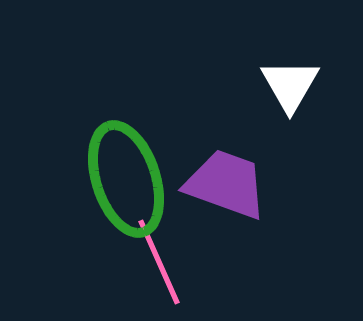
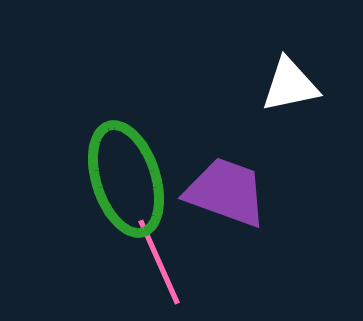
white triangle: rotated 48 degrees clockwise
purple trapezoid: moved 8 px down
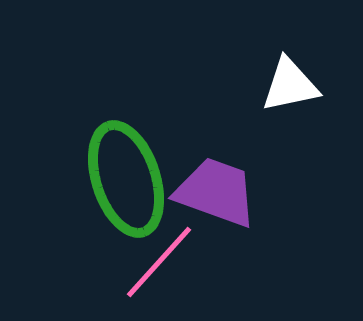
purple trapezoid: moved 10 px left
pink line: rotated 66 degrees clockwise
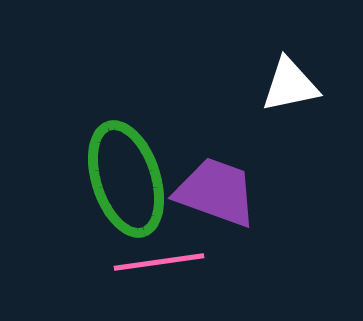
pink line: rotated 40 degrees clockwise
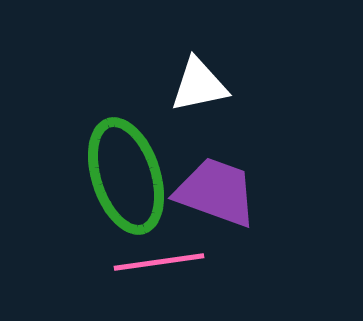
white triangle: moved 91 px left
green ellipse: moved 3 px up
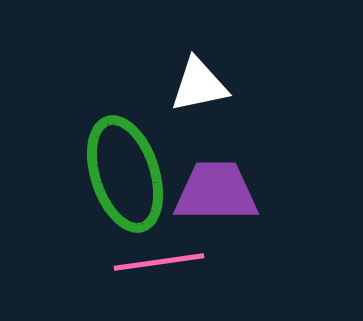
green ellipse: moved 1 px left, 2 px up
purple trapezoid: rotated 20 degrees counterclockwise
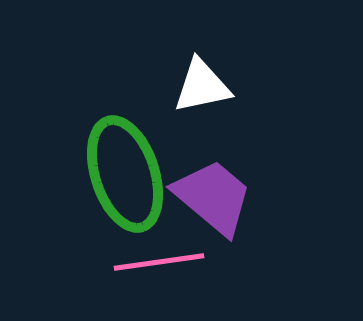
white triangle: moved 3 px right, 1 px down
purple trapezoid: moved 3 px left, 5 px down; rotated 40 degrees clockwise
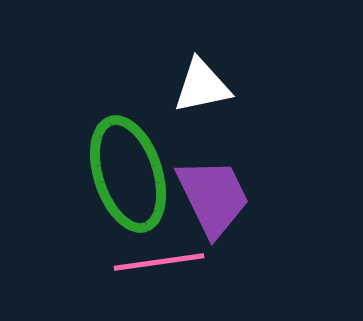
green ellipse: moved 3 px right
purple trapezoid: rotated 24 degrees clockwise
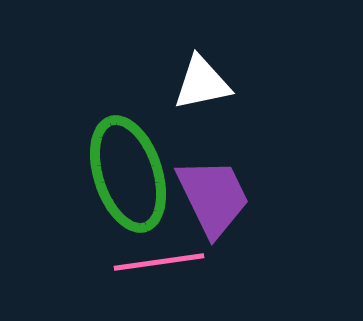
white triangle: moved 3 px up
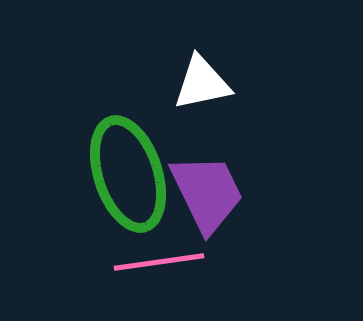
purple trapezoid: moved 6 px left, 4 px up
